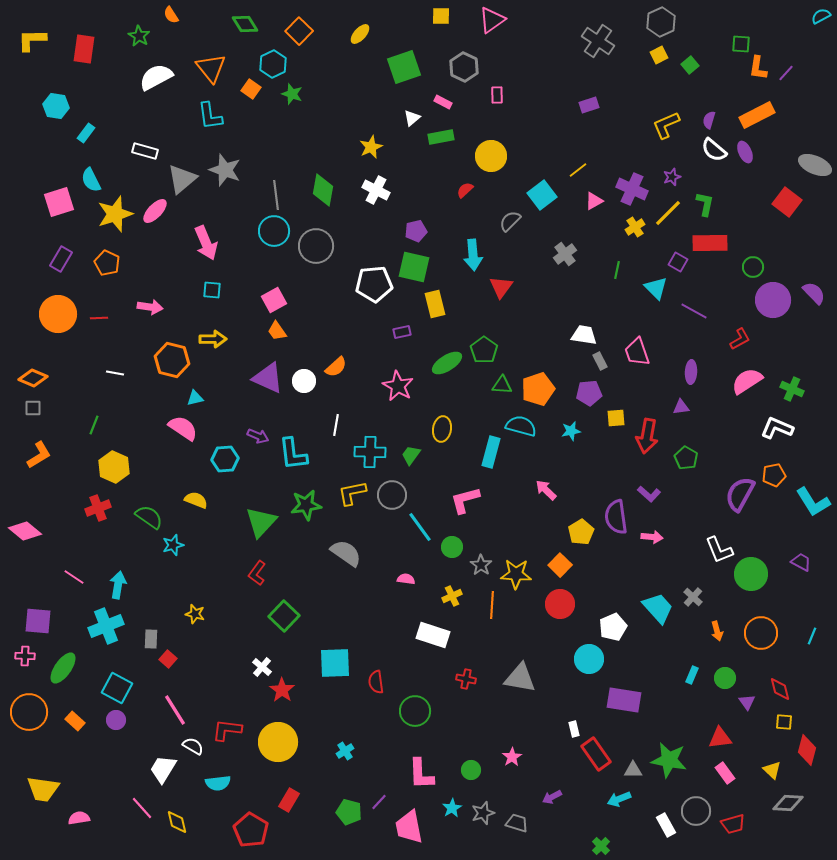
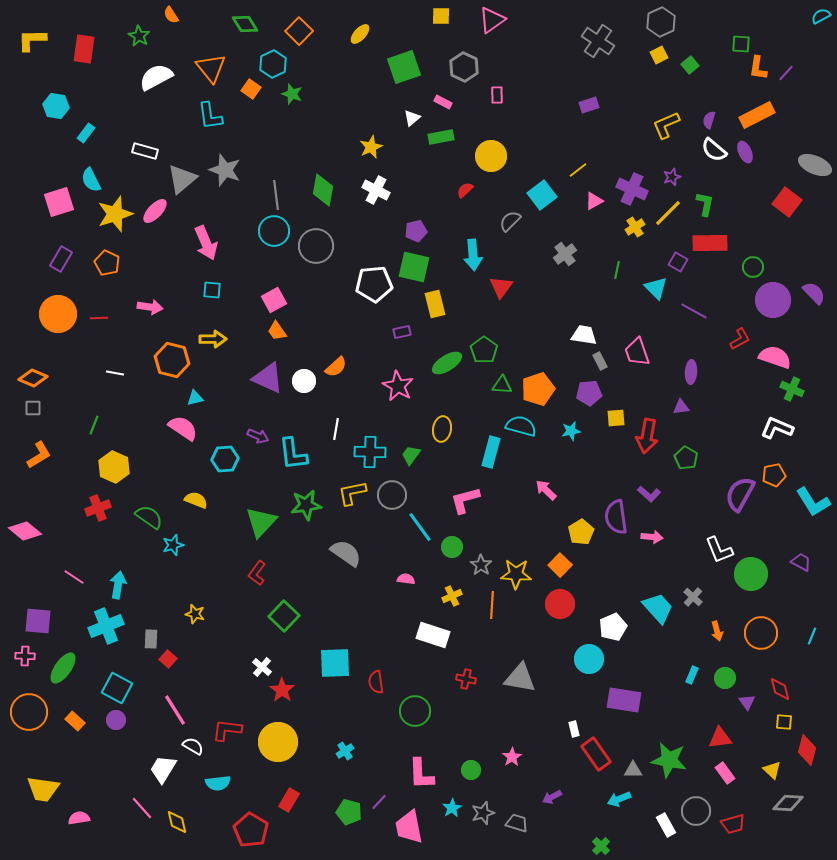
pink semicircle at (747, 381): moved 28 px right, 24 px up; rotated 52 degrees clockwise
white line at (336, 425): moved 4 px down
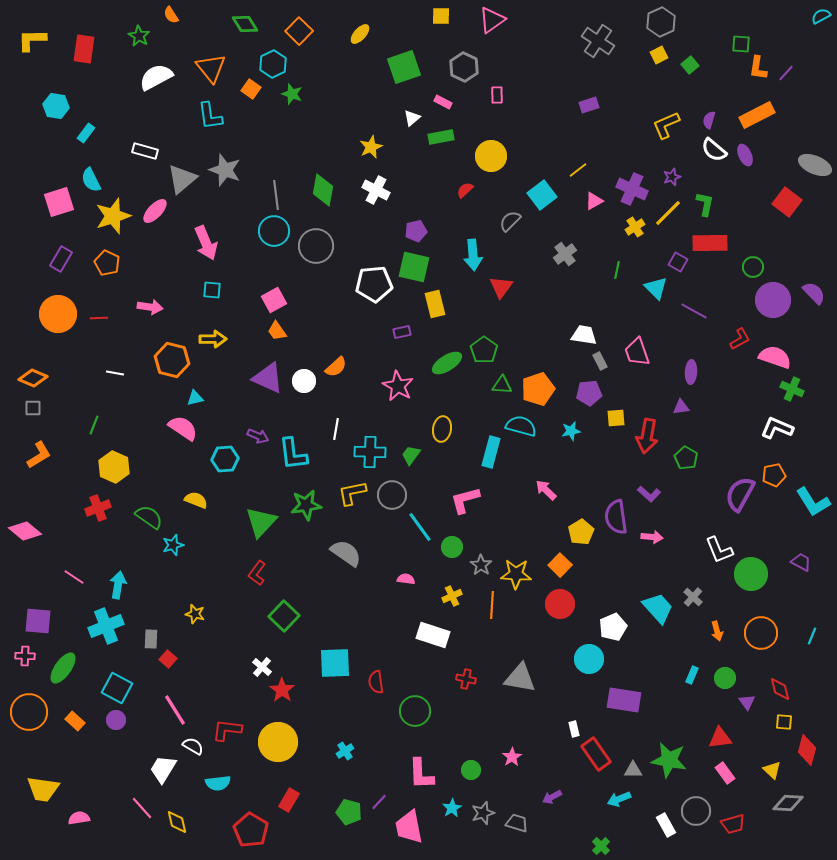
purple ellipse at (745, 152): moved 3 px down
yellow star at (115, 214): moved 2 px left, 2 px down
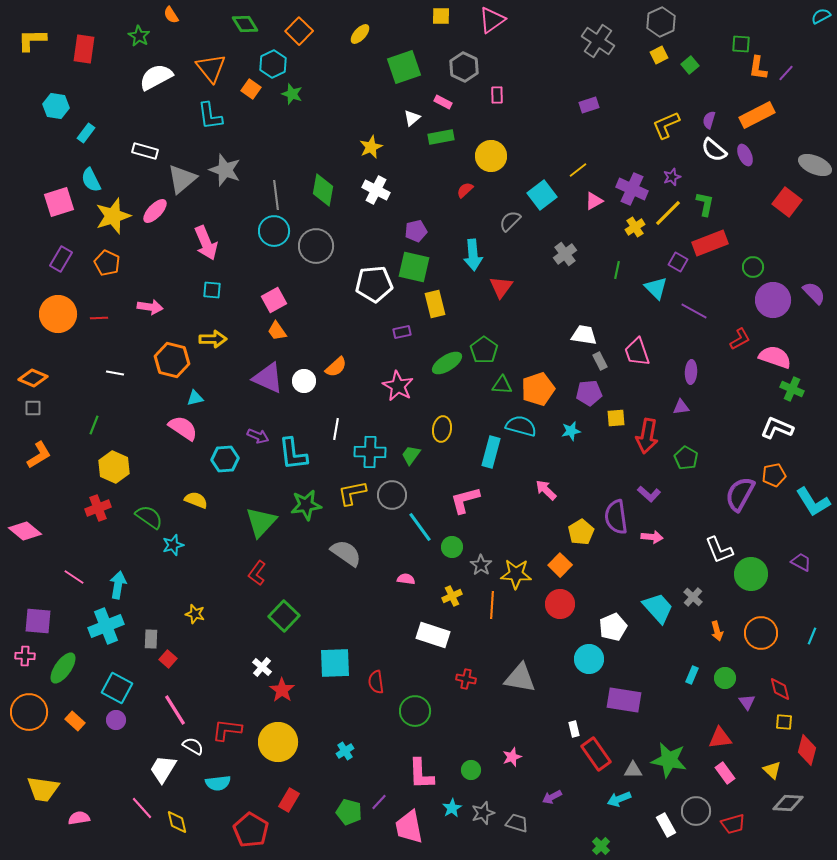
red rectangle at (710, 243): rotated 20 degrees counterclockwise
pink star at (512, 757): rotated 12 degrees clockwise
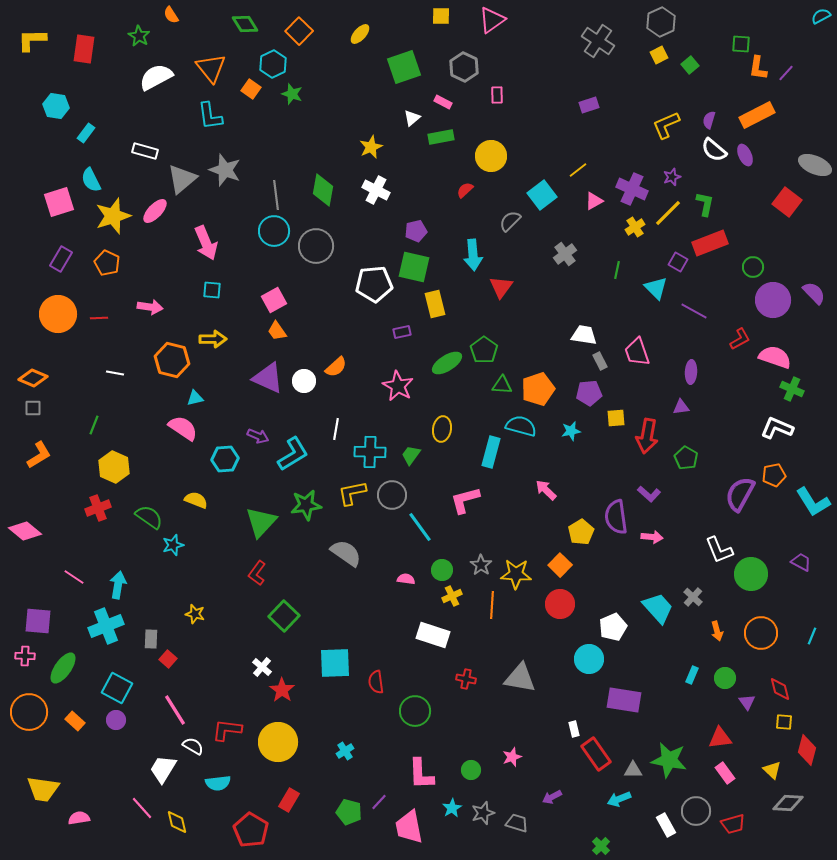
cyan L-shape at (293, 454): rotated 114 degrees counterclockwise
green circle at (452, 547): moved 10 px left, 23 px down
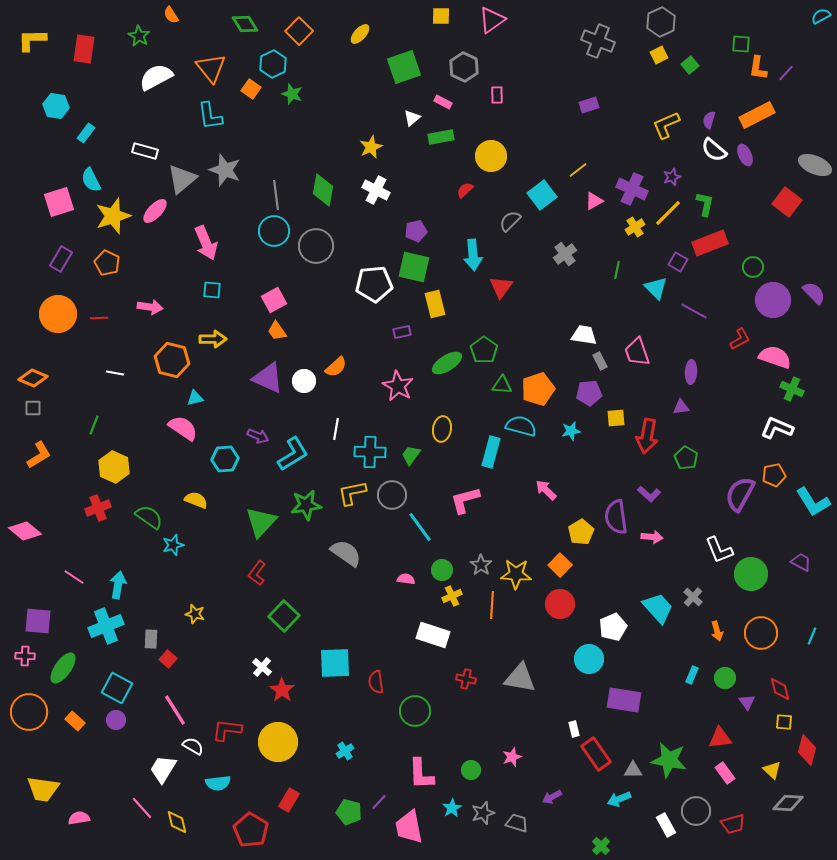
gray cross at (598, 41): rotated 12 degrees counterclockwise
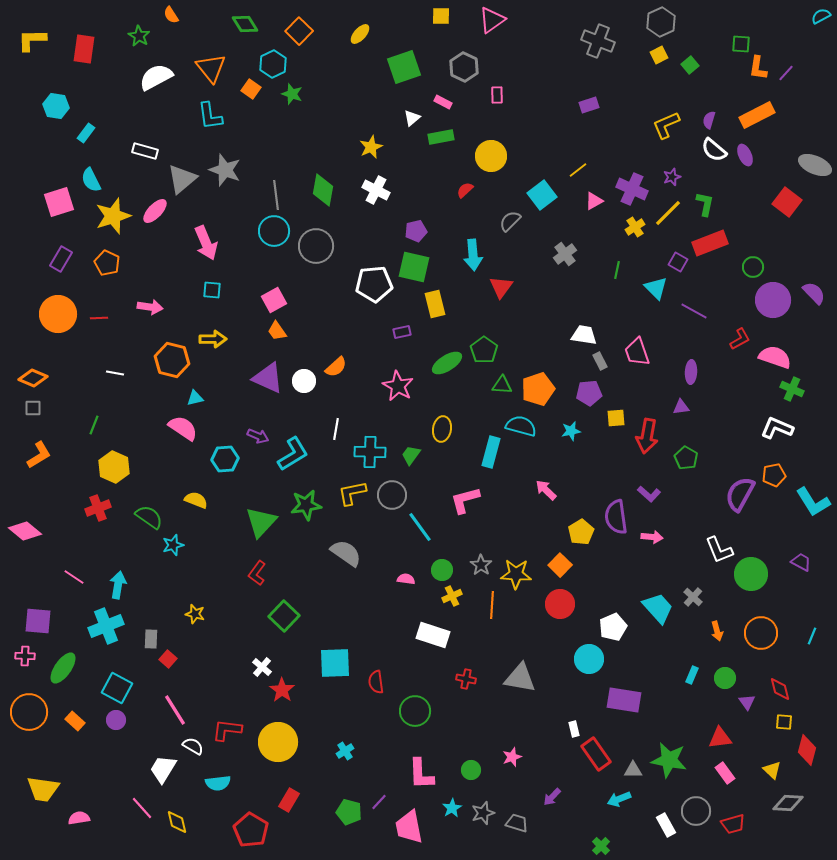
purple arrow at (552, 797): rotated 18 degrees counterclockwise
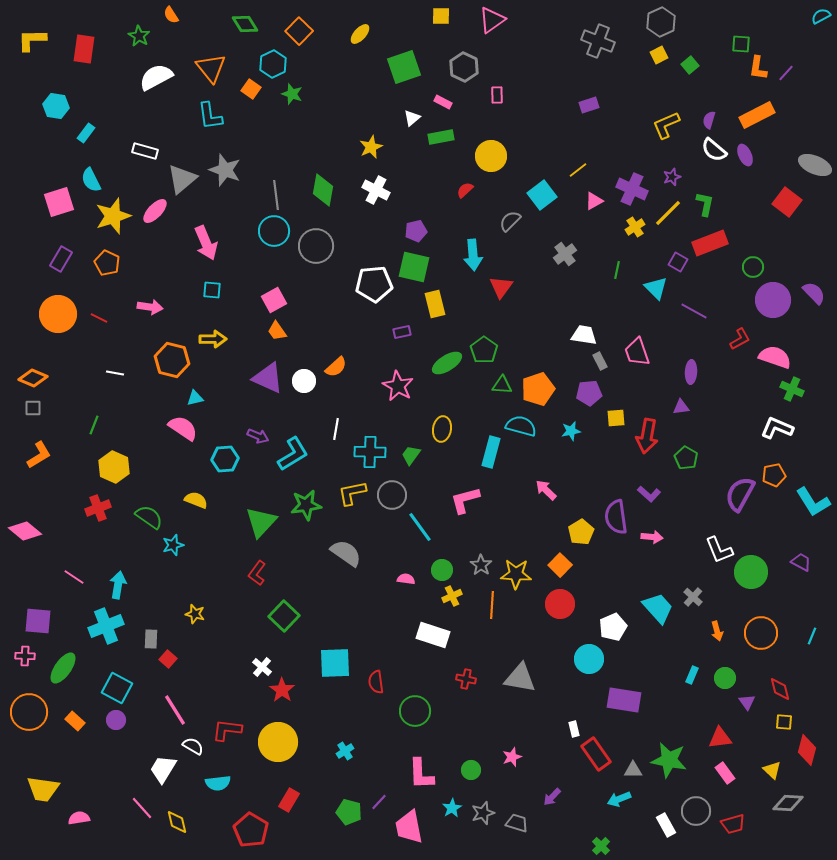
red line at (99, 318): rotated 30 degrees clockwise
green circle at (751, 574): moved 2 px up
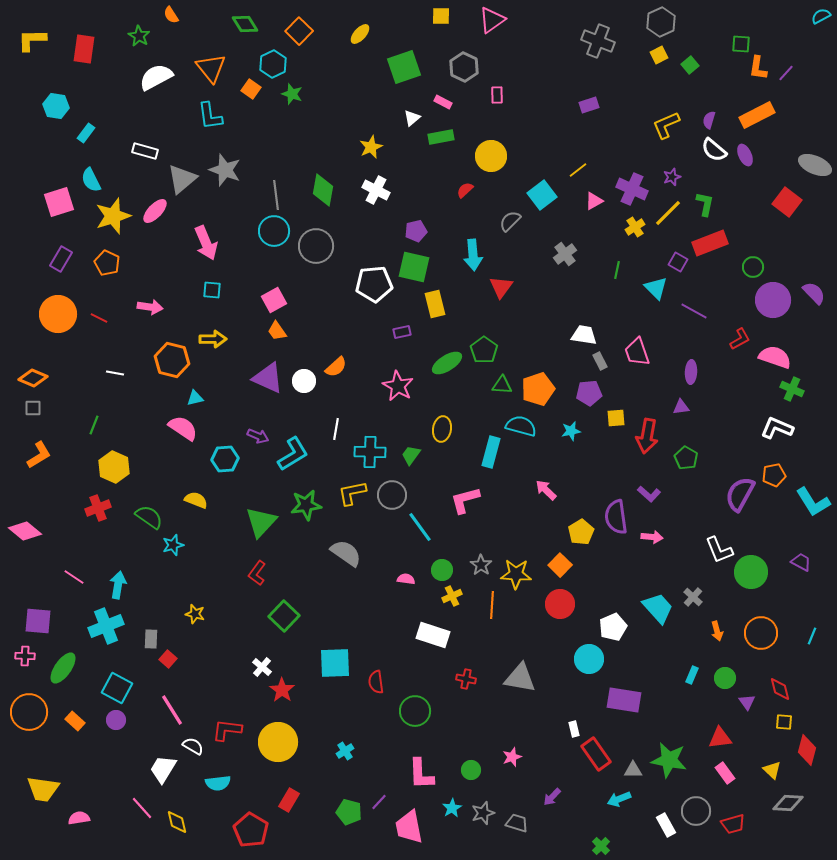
pink line at (175, 710): moved 3 px left
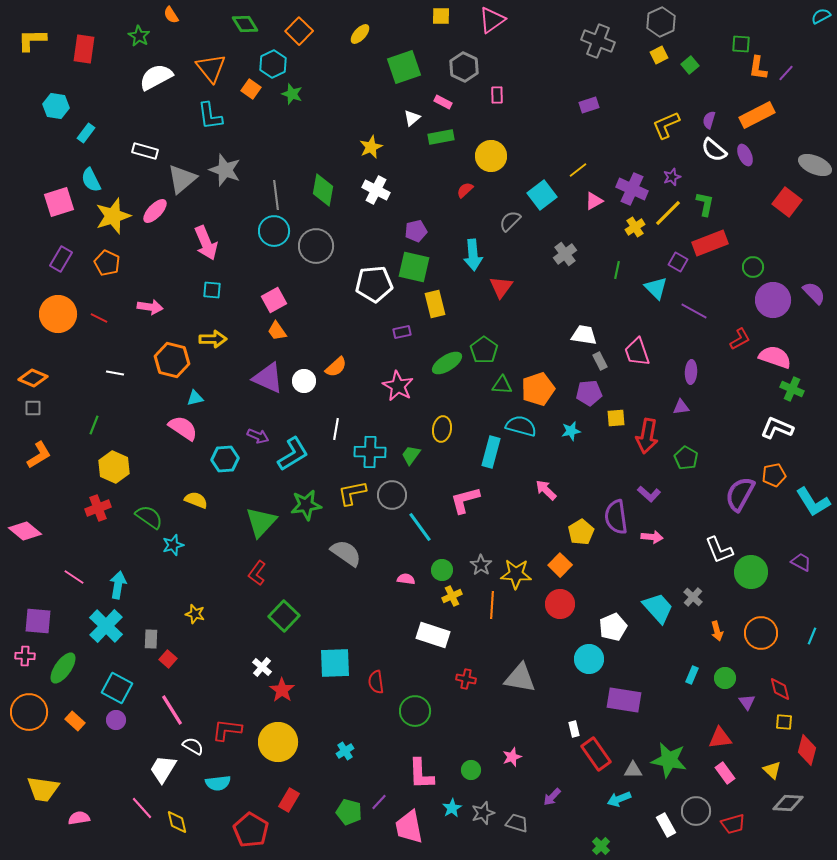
cyan cross at (106, 626): rotated 24 degrees counterclockwise
